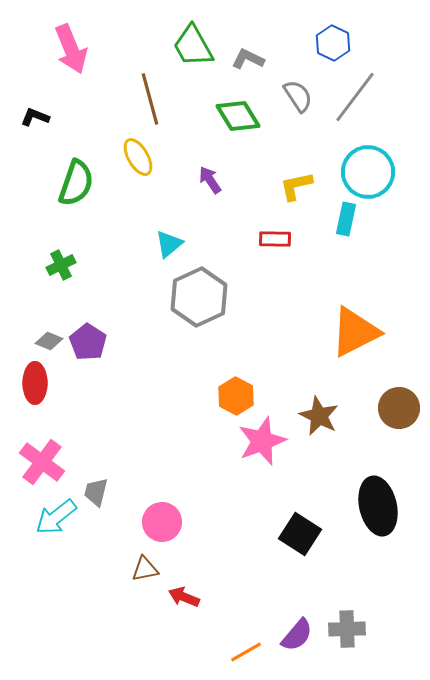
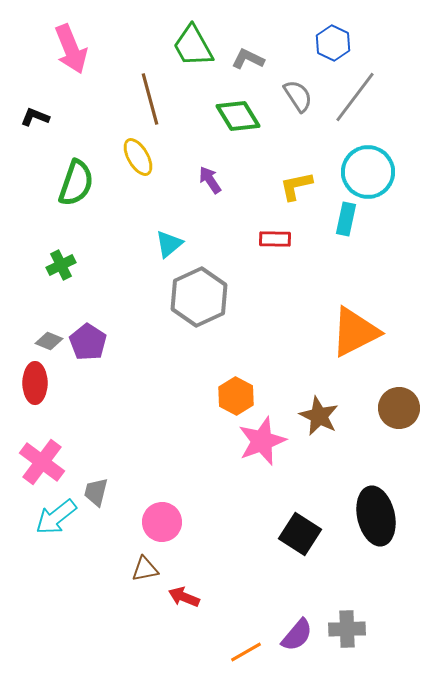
black ellipse: moved 2 px left, 10 px down
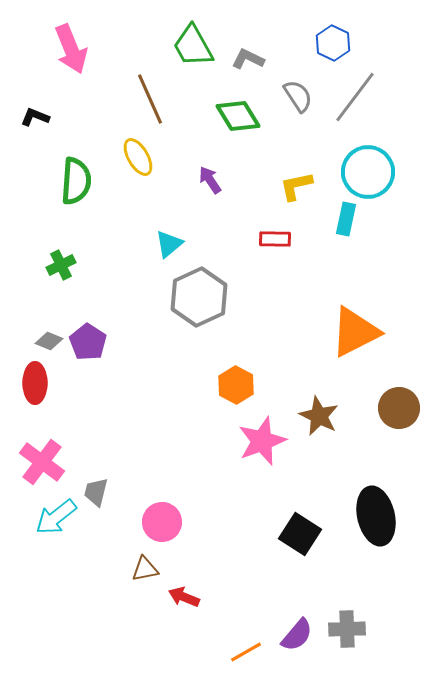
brown line: rotated 9 degrees counterclockwise
green semicircle: moved 2 px up; rotated 15 degrees counterclockwise
orange hexagon: moved 11 px up
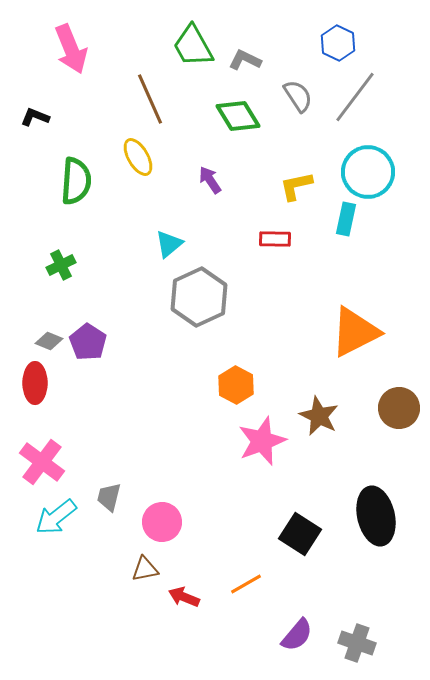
blue hexagon: moved 5 px right
gray L-shape: moved 3 px left, 1 px down
gray trapezoid: moved 13 px right, 5 px down
gray cross: moved 10 px right, 14 px down; rotated 21 degrees clockwise
orange line: moved 68 px up
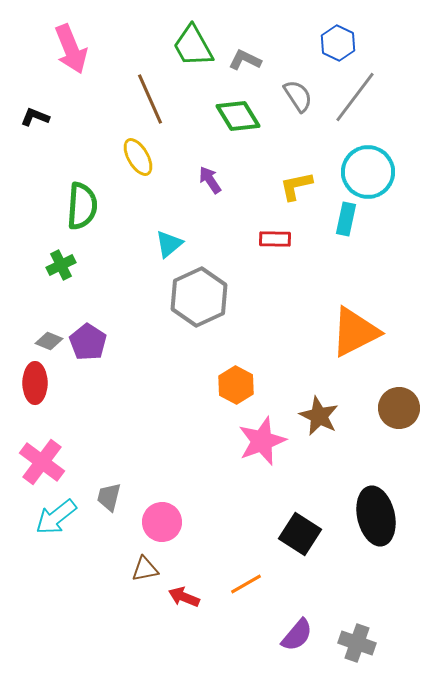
green semicircle: moved 6 px right, 25 px down
